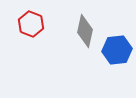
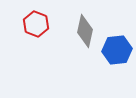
red hexagon: moved 5 px right
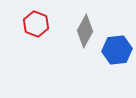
gray diamond: rotated 16 degrees clockwise
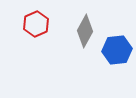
red hexagon: rotated 15 degrees clockwise
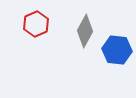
blue hexagon: rotated 12 degrees clockwise
